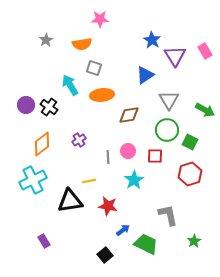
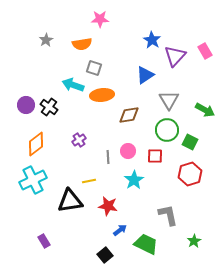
purple triangle: rotated 15 degrees clockwise
cyan arrow: moved 3 px right; rotated 40 degrees counterclockwise
orange diamond: moved 6 px left
blue arrow: moved 3 px left
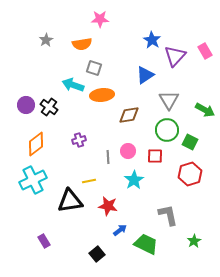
purple cross: rotated 16 degrees clockwise
black square: moved 8 px left, 1 px up
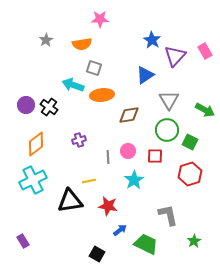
purple rectangle: moved 21 px left
black square: rotated 21 degrees counterclockwise
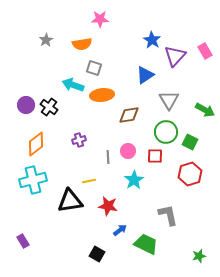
green circle: moved 1 px left, 2 px down
cyan cross: rotated 12 degrees clockwise
green star: moved 5 px right, 15 px down; rotated 16 degrees clockwise
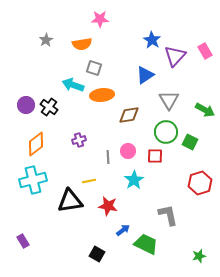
red hexagon: moved 10 px right, 9 px down
blue arrow: moved 3 px right
